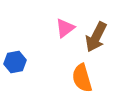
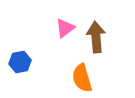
brown arrow: rotated 148 degrees clockwise
blue hexagon: moved 5 px right
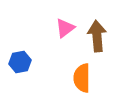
brown arrow: moved 1 px right, 1 px up
orange semicircle: rotated 16 degrees clockwise
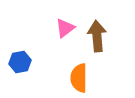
orange semicircle: moved 3 px left
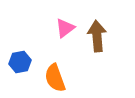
orange semicircle: moved 24 px left; rotated 20 degrees counterclockwise
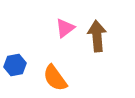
blue hexagon: moved 5 px left, 3 px down
orange semicircle: rotated 16 degrees counterclockwise
